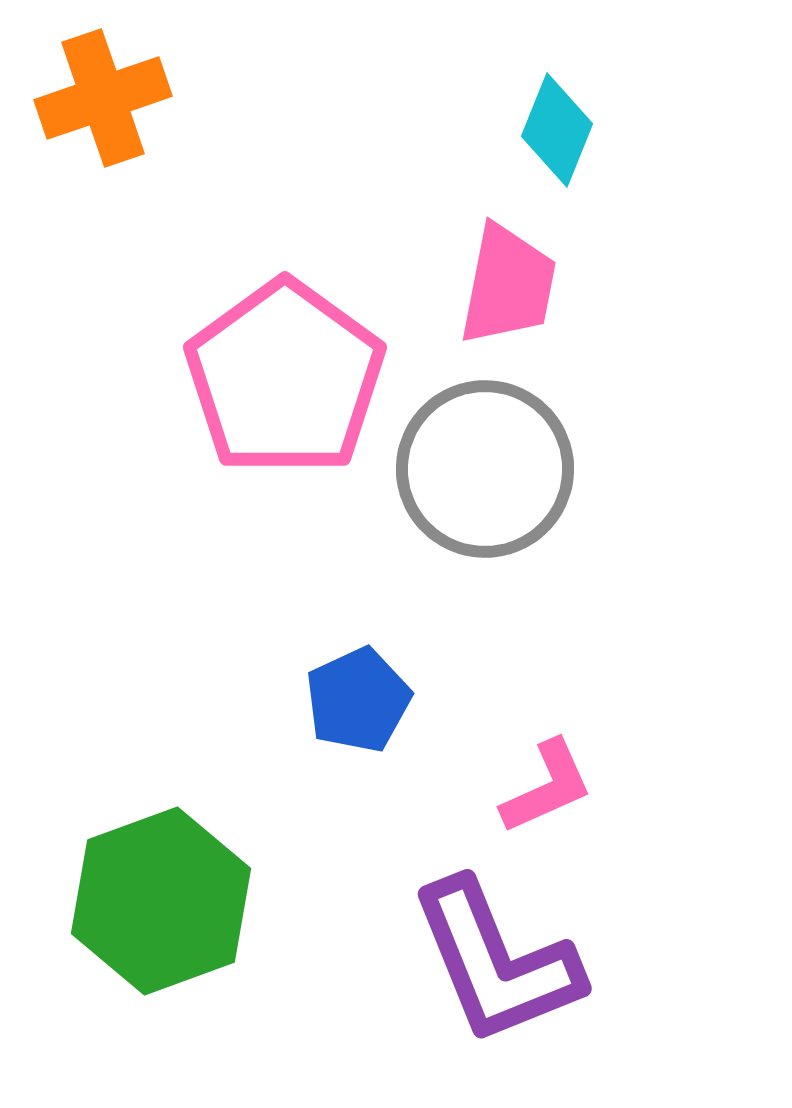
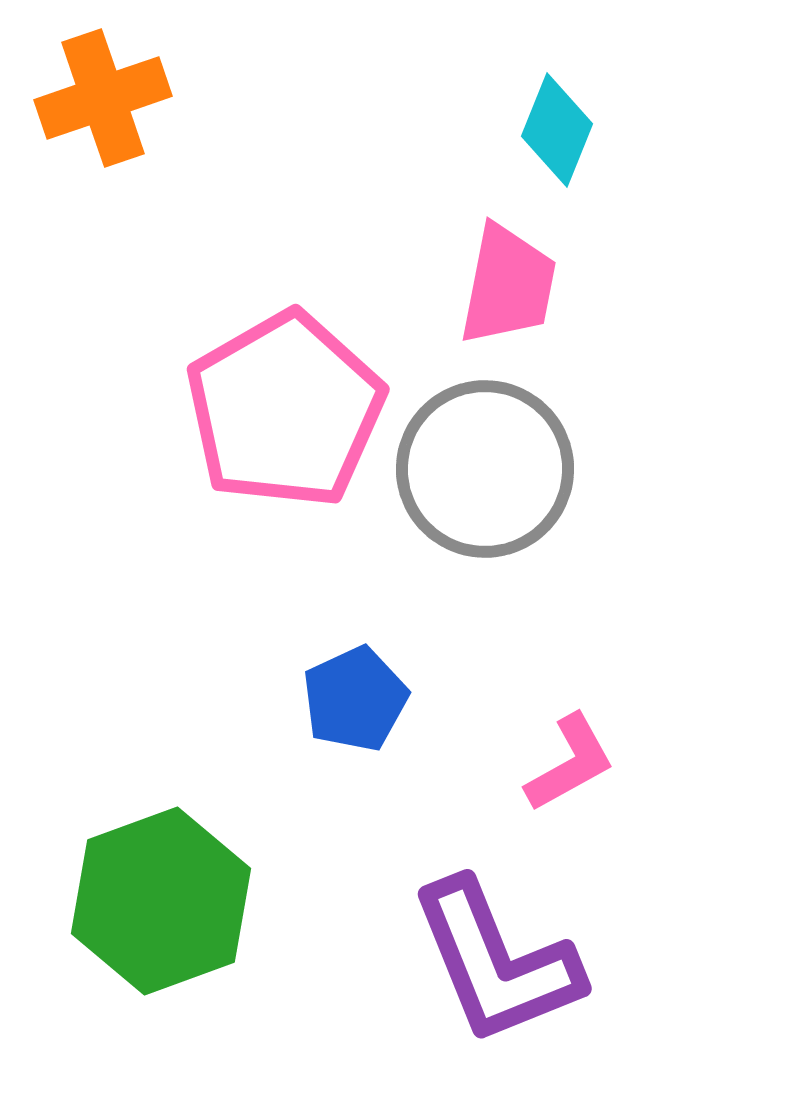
pink pentagon: moved 32 px down; rotated 6 degrees clockwise
blue pentagon: moved 3 px left, 1 px up
pink L-shape: moved 23 px right, 24 px up; rotated 5 degrees counterclockwise
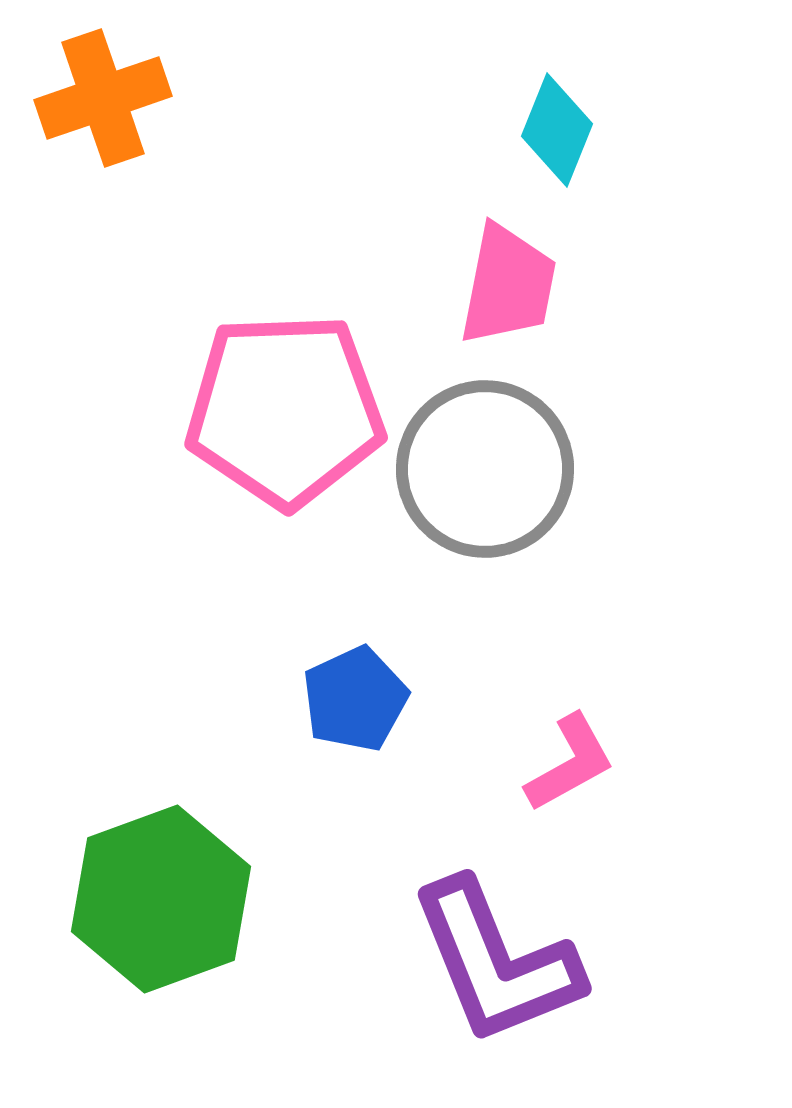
pink pentagon: rotated 28 degrees clockwise
green hexagon: moved 2 px up
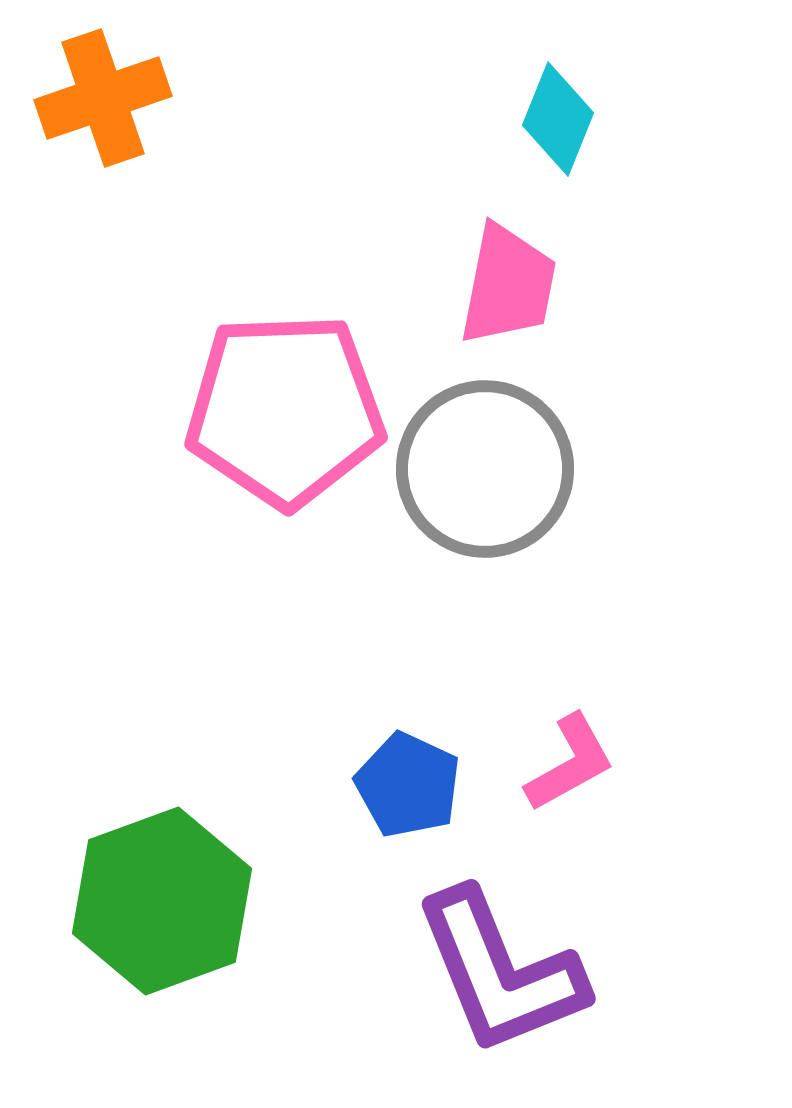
cyan diamond: moved 1 px right, 11 px up
blue pentagon: moved 53 px right, 86 px down; rotated 22 degrees counterclockwise
green hexagon: moved 1 px right, 2 px down
purple L-shape: moved 4 px right, 10 px down
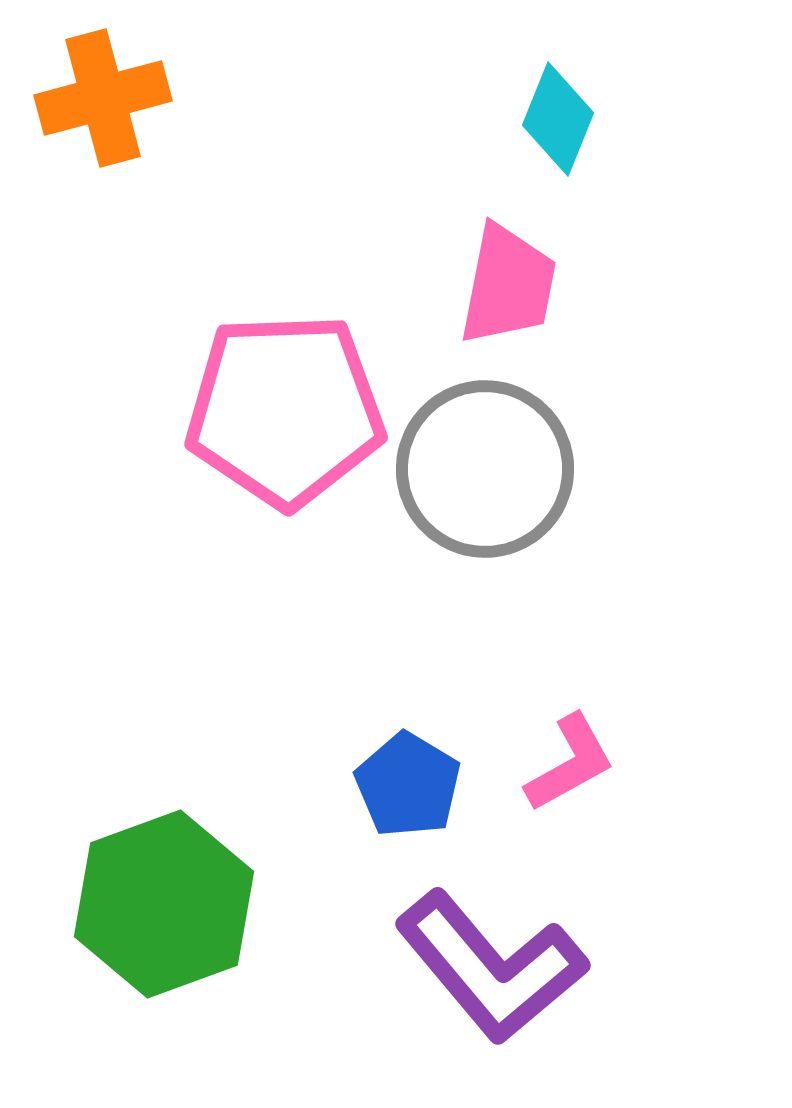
orange cross: rotated 4 degrees clockwise
blue pentagon: rotated 6 degrees clockwise
green hexagon: moved 2 px right, 3 px down
purple L-shape: moved 9 px left, 5 px up; rotated 18 degrees counterclockwise
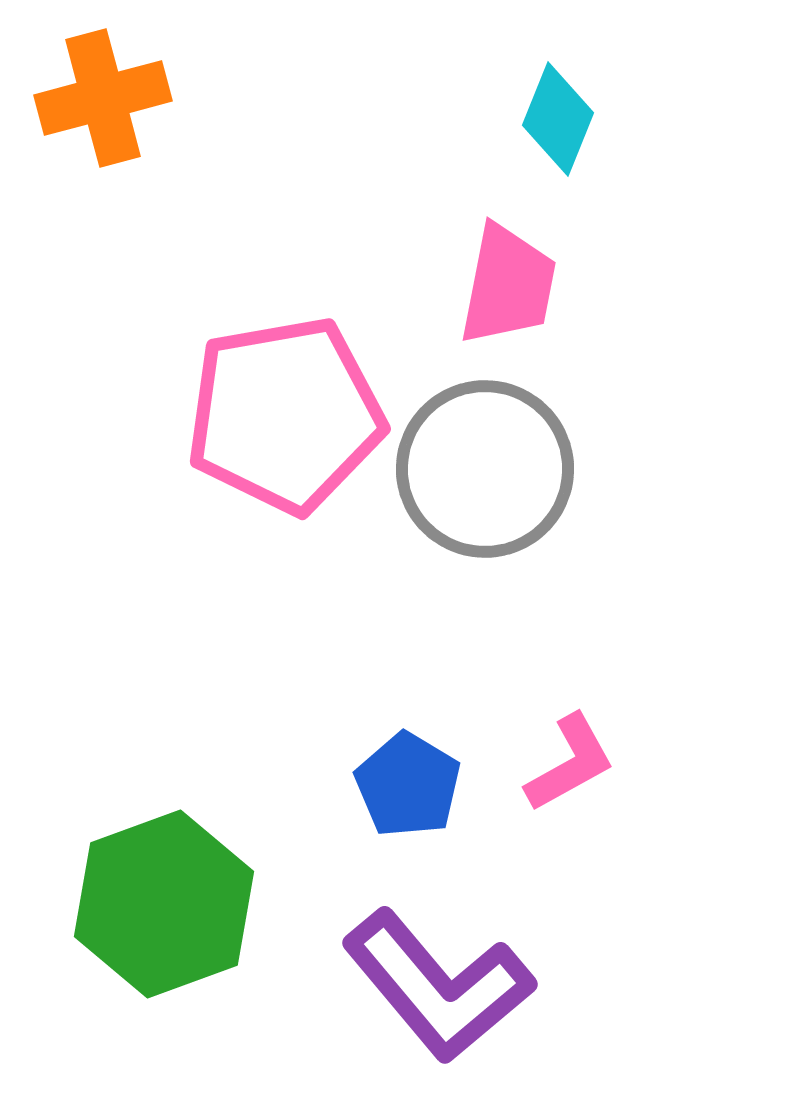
pink pentagon: moved 5 px down; rotated 8 degrees counterclockwise
purple L-shape: moved 53 px left, 19 px down
